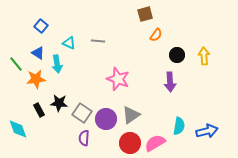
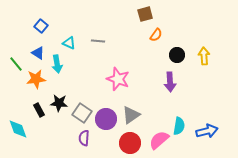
pink semicircle: moved 4 px right, 3 px up; rotated 10 degrees counterclockwise
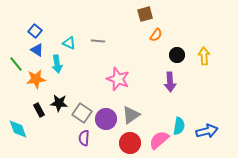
blue square: moved 6 px left, 5 px down
blue triangle: moved 1 px left, 3 px up
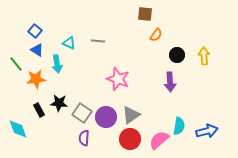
brown square: rotated 21 degrees clockwise
purple circle: moved 2 px up
red circle: moved 4 px up
